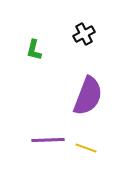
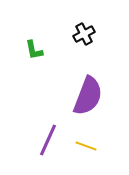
green L-shape: rotated 25 degrees counterclockwise
purple line: rotated 64 degrees counterclockwise
yellow line: moved 2 px up
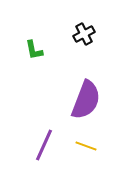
purple semicircle: moved 2 px left, 4 px down
purple line: moved 4 px left, 5 px down
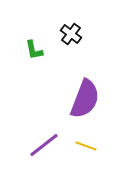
black cross: moved 13 px left; rotated 25 degrees counterclockwise
purple semicircle: moved 1 px left, 1 px up
purple line: rotated 28 degrees clockwise
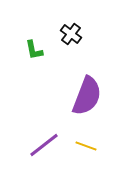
purple semicircle: moved 2 px right, 3 px up
